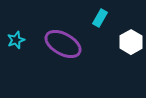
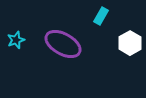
cyan rectangle: moved 1 px right, 2 px up
white hexagon: moved 1 px left, 1 px down
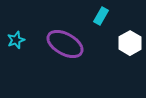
purple ellipse: moved 2 px right
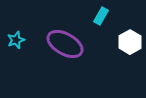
white hexagon: moved 1 px up
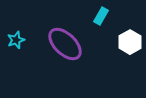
purple ellipse: rotated 15 degrees clockwise
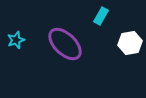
white hexagon: moved 1 px down; rotated 20 degrees clockwise
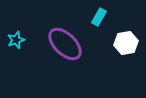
cyan rectangle: moved 2 px left, 1 px down
white hexagon: moved 4 px left
